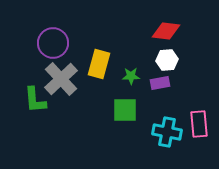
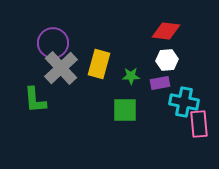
gray cross: moved 11 px up
cyan cross: moved 17 px right, 30 px up
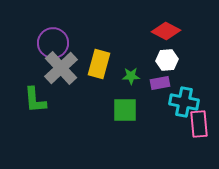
red diamond: rotated 20 degrees clockwise
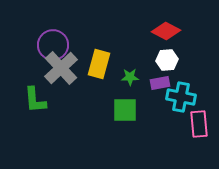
purple circle: moved 2 px down
green star: moved 1 px left, 1 px down
cyan cross: moved 3 px left, 5 px up
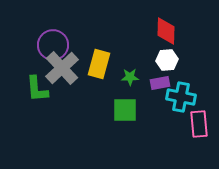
red diamond: rotated 64 degrees clockwise
gray cross: moved 1 px right
green L-shape: moved 2 px right, 11 px up
